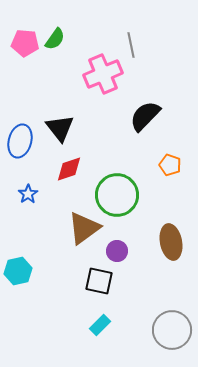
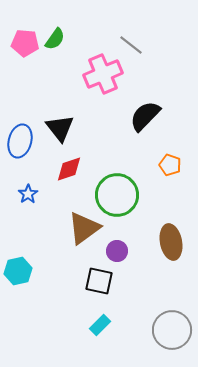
gray line: rotated 40 degrees counterclockwise
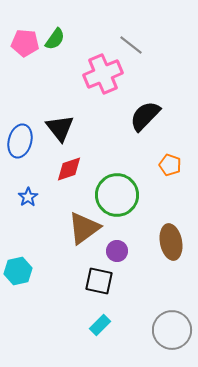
blue star: moved 3 px down
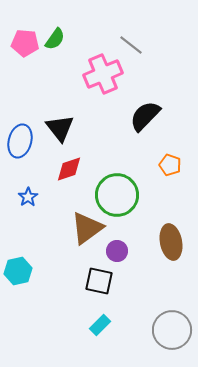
brown triangle: moved 3 px right
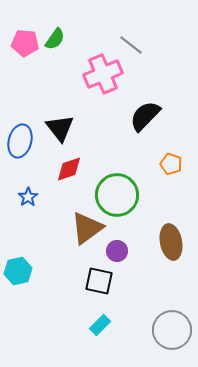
orange pentagon: moved 1 px right, 1 px up
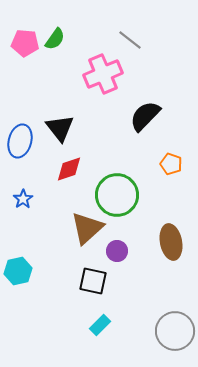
gray line: moved 1 px left, 5 px up
blue star: moved 5 px left, 2 px down
brown triangle: rotated 6 degrees counterclockwise
black square: moved 6 px left
gray circle: moved 3 px right, 1 px down
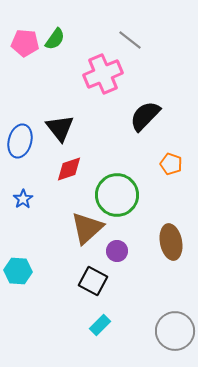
cyan hexagon: rotated 16 degrees clockwise
black square: rotated 16 degrees clockwise
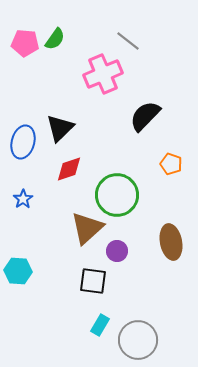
gray line: moved 2 px left, 1 px down
black triangle: rotated 24 degrees clockwise
blue ellipse: moved 3 px right, 1 px down
black square: rotated 20 degrees counterclockwise
cyan rectangle: rotated 15 degrees counterclockwise
gray circle: moved 37 px left, 9 px down
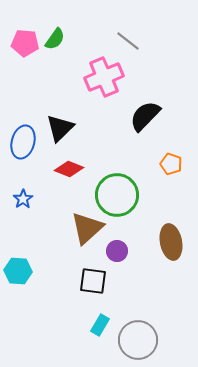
pink cross: moved 1 px right, 3 px down
red diamond: rotated 40 degrees clockwise
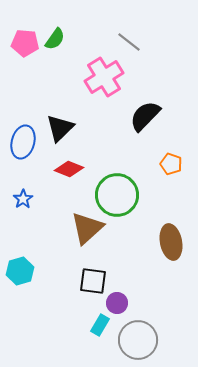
gray line: moved 1 px right, 1 px down
pink cross: rotated 9 degrees counterclockwise
purple circle: moved 52 px down
cyan hexagon: moved 2 px right; rotated 20 degrees counterclockwise
